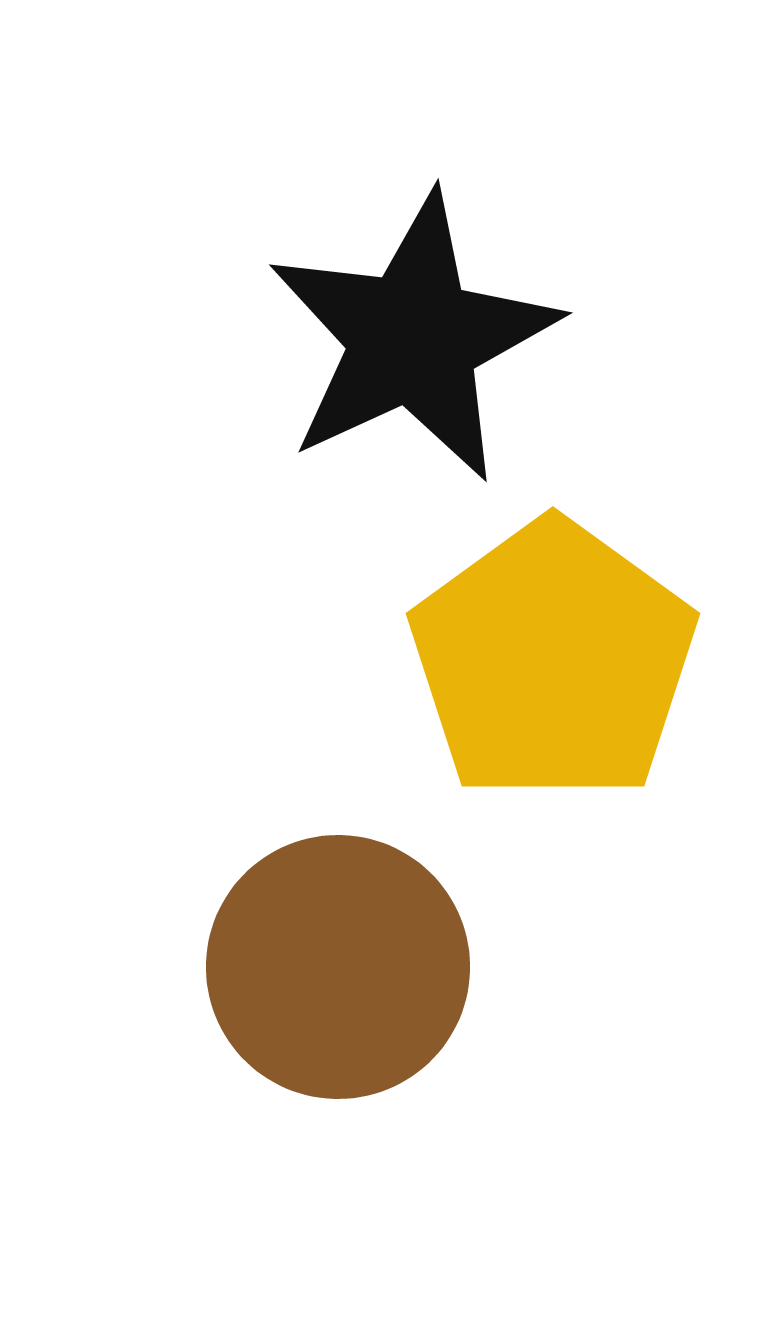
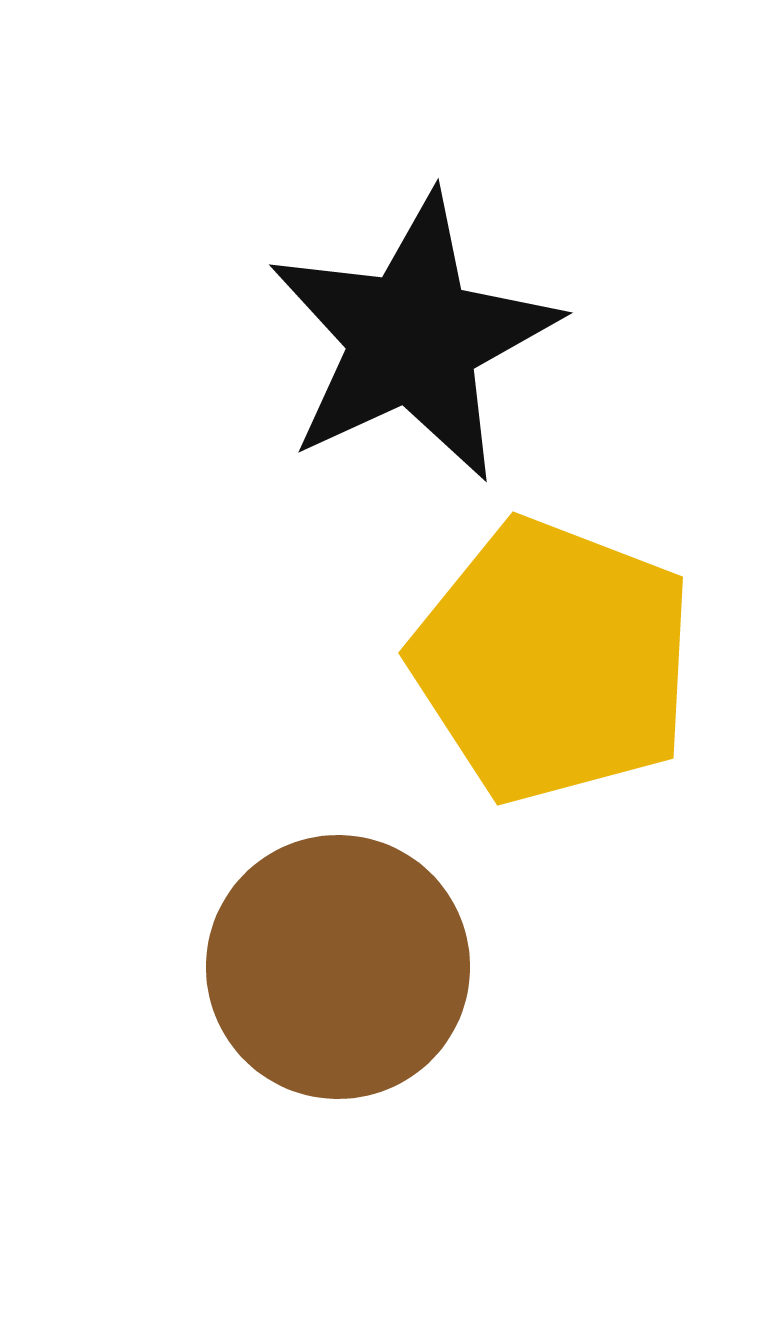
yellow pentagon: rotated 15 degrees counterclockwise
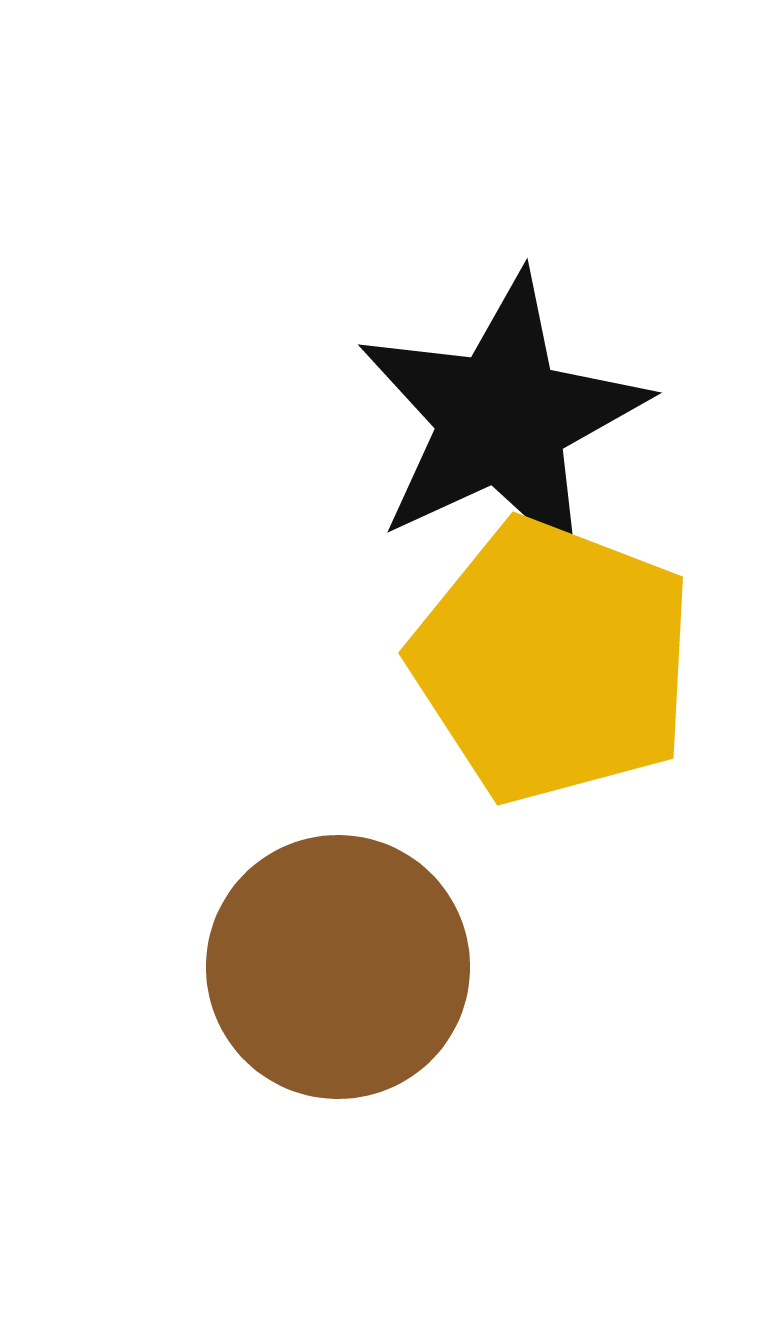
black star: moved 89 px right, 80 px down
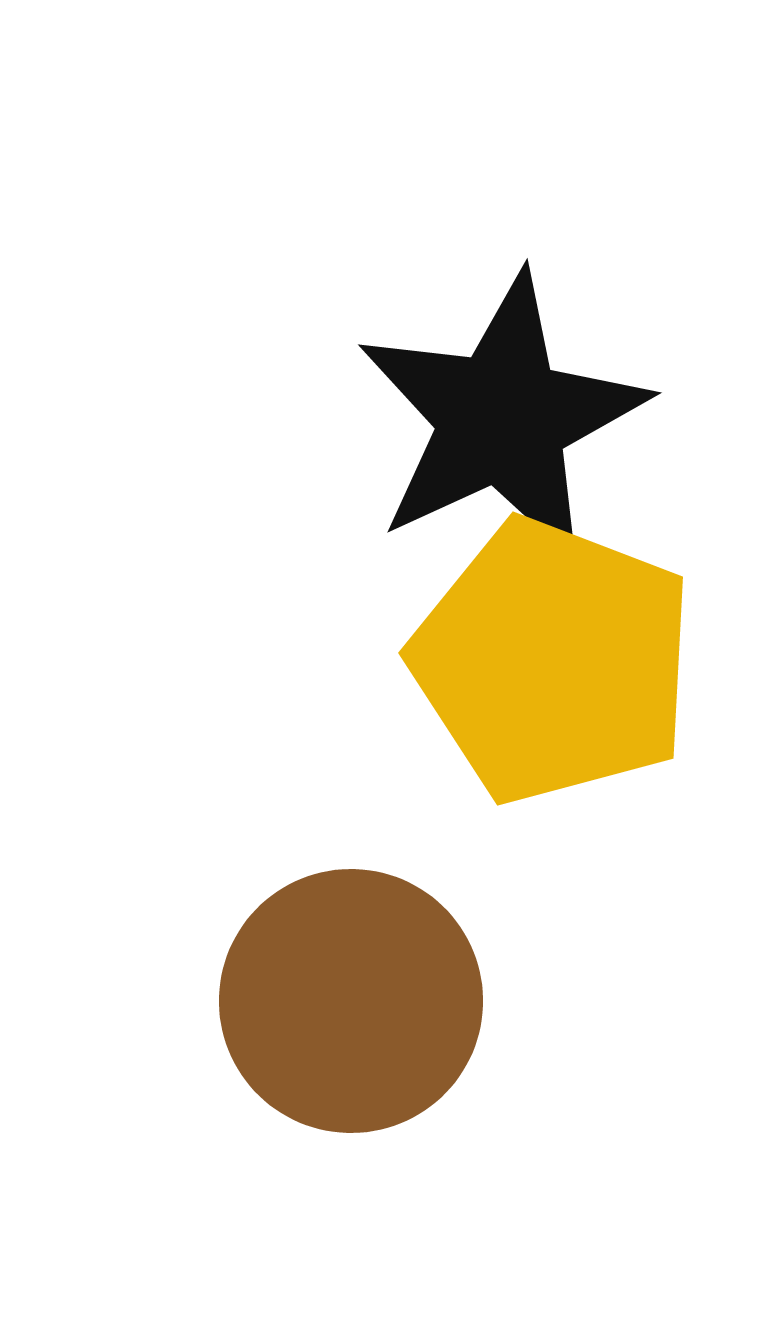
brown circle: moved 13 px right, 34 px down
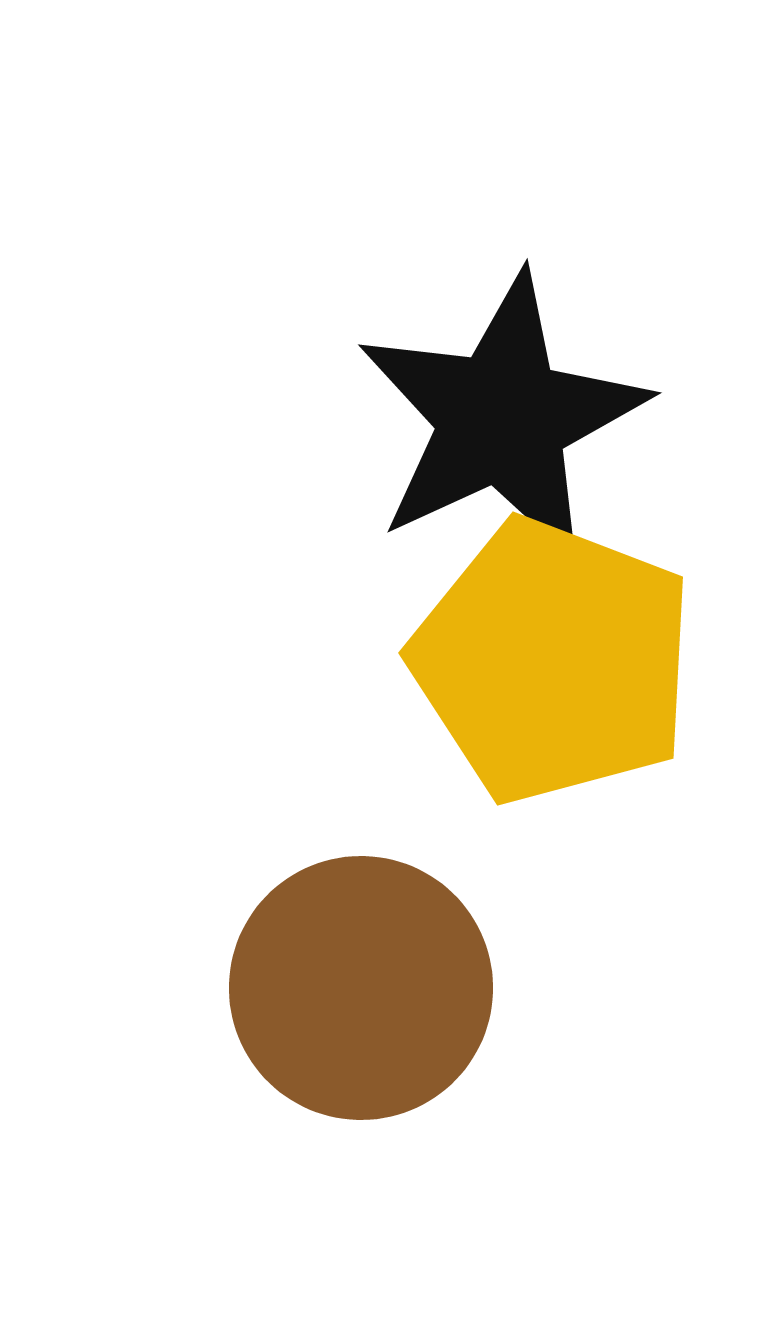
brown circle: moved 10 px right, 13 px up
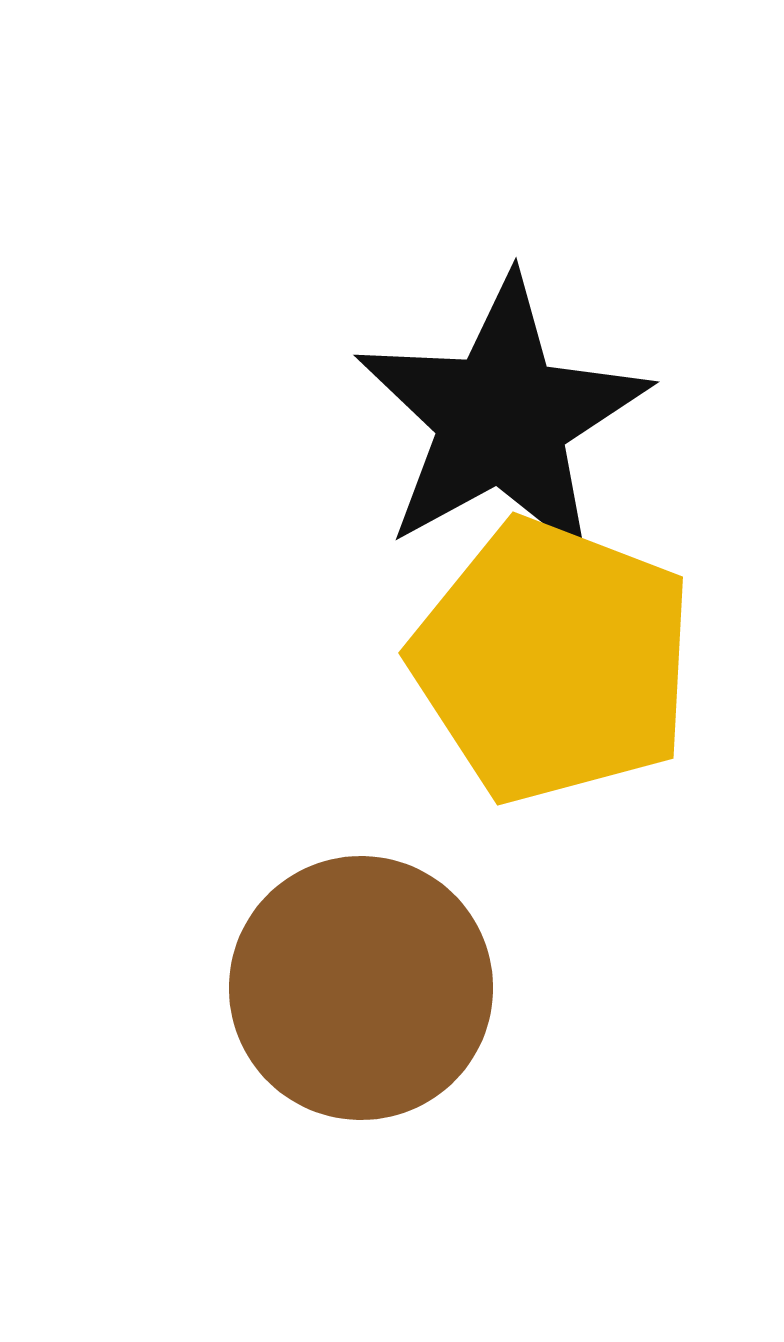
black star: rotated 4 degrees counterclockwise
